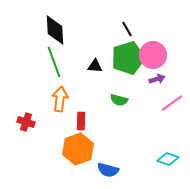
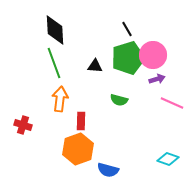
green line: moved 1 px down
pink line: rotated 60 degrees clockwise
red cross: moved 3 px left, 3 px down
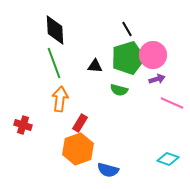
green semicircle: moved 10 px up
red rectangle: moved 1 px left, 2 px down; rotated 30 degrees clockwise
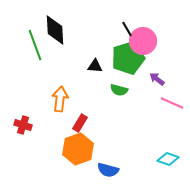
pink circle: moved 10 px left, 14 px up
green line: moved 19 px left, 18 px up
purple arrow: rotated 126 degrees counterclockwise
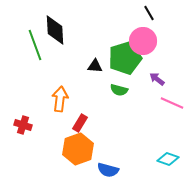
black line: moved 22 px right, 16 px up
green pentagon: moved 3 px left
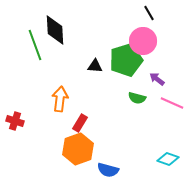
green pentagon: moved 1 px right, 2 px down
green semicircle: moved 18 px right, 8 px down
red cross: moved 8 px left, 4 px up
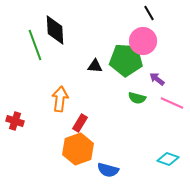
green pentagon: rotated 20 degrees clockwise
